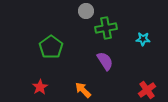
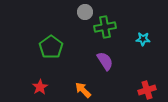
gray circle: moved 1 px left, 1 px down
green cross: moved 1 px left, 1 px up
red cross: rotated 18 degrees clockwise
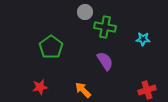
green cross: rotated 20 degrees clockwise
red star: rotated 21 degrees clockwise
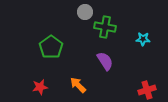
orange arrow: moved 5 px left, 5 px up
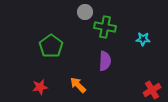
green pentagon: moved 1 px up
purple semicircle: rotated 36 degrees clockwise
red cross: moved 5 px right; rotated 12 degrees counterclockwise
